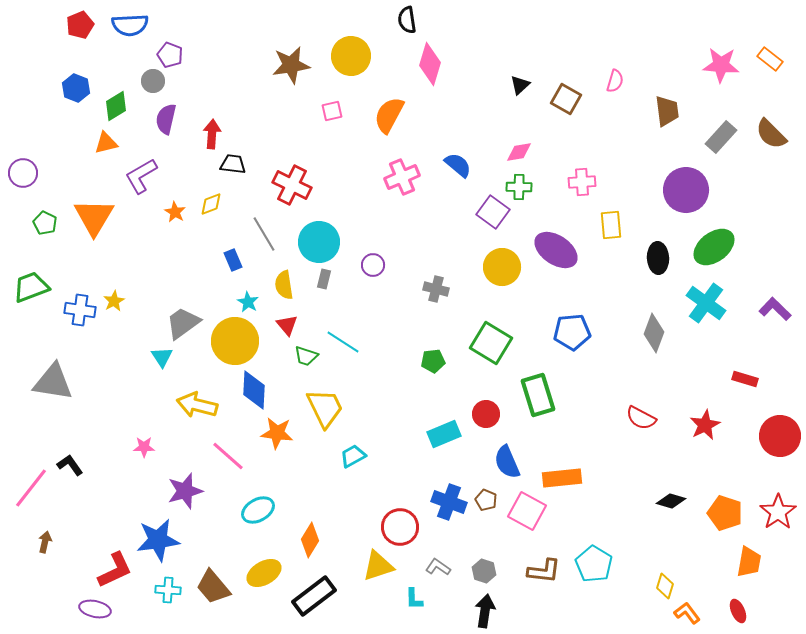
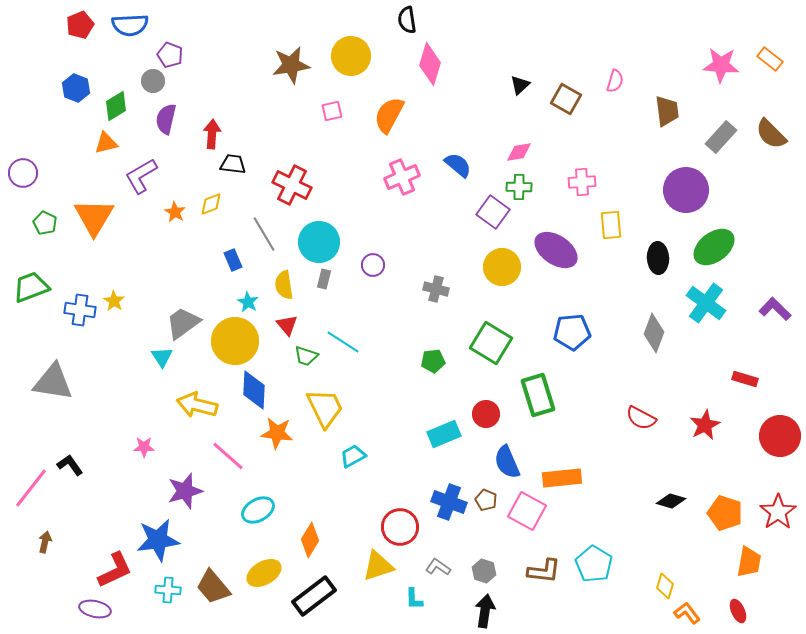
yellow star at (114, 301): rotated 10 degrees counterclockwise
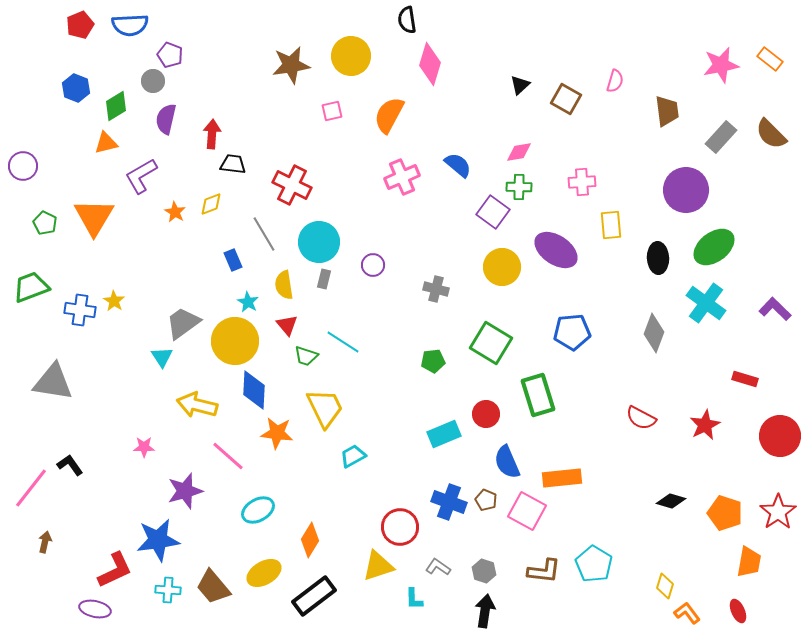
pink star at (721, 65): rotated 15 degrees counterclockwise
purple circle at (23, 173): moved 7 px up
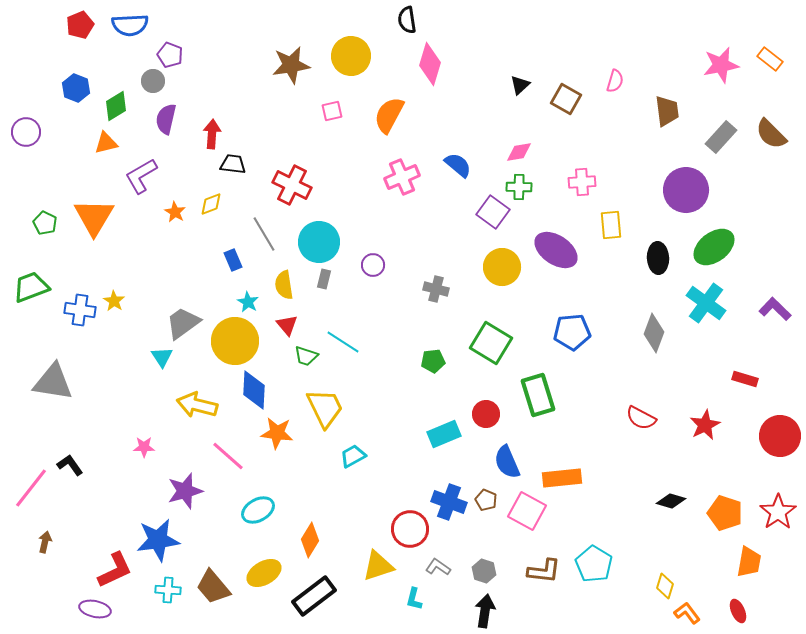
purple circle at (23, 166): moved 3 px right, 34 px up
red circle at (400, 527): moved 10 px right, 2 px down
cyan L-shape at (414, 599): rotated 15 degrees clockwise
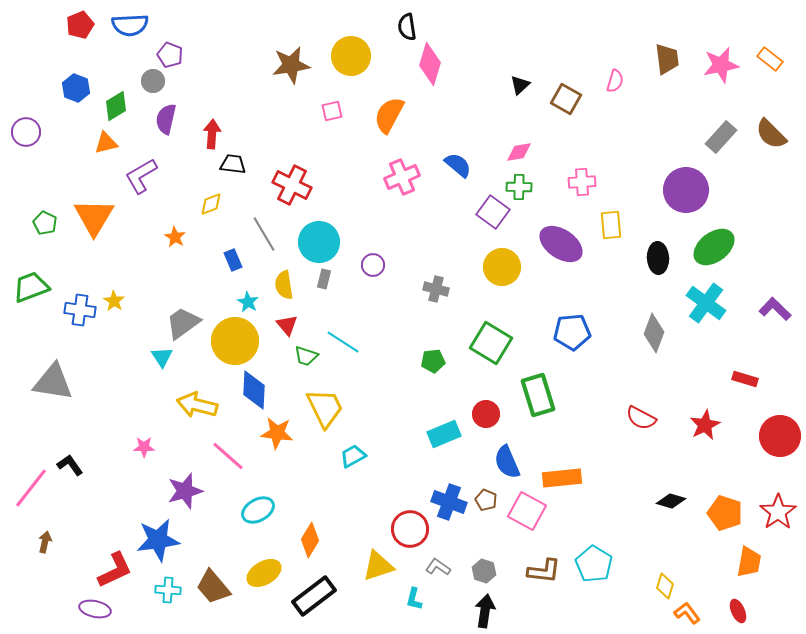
black semicircle at (407, 20): moved 7 px down
brown trapezoid at (667, 111): moved 52 px up
orange star at (175, 212): moved 25 px down
purple ellipse at (556, 250): moved 5 px right, 6 px up
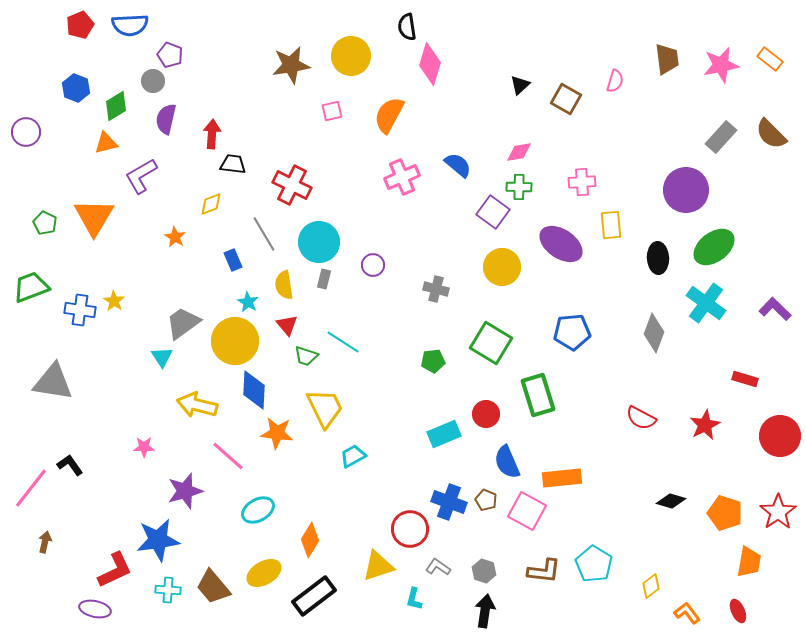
yellow diamond at (665, 586): moved 14 px left; rotated 35 degrees clockwise
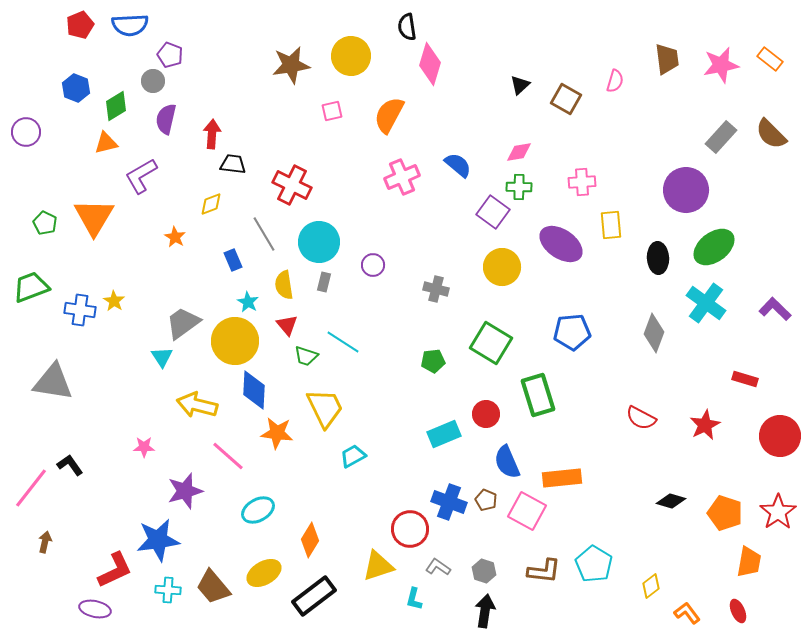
gray rectangle at (324, 279): moved 3 px down
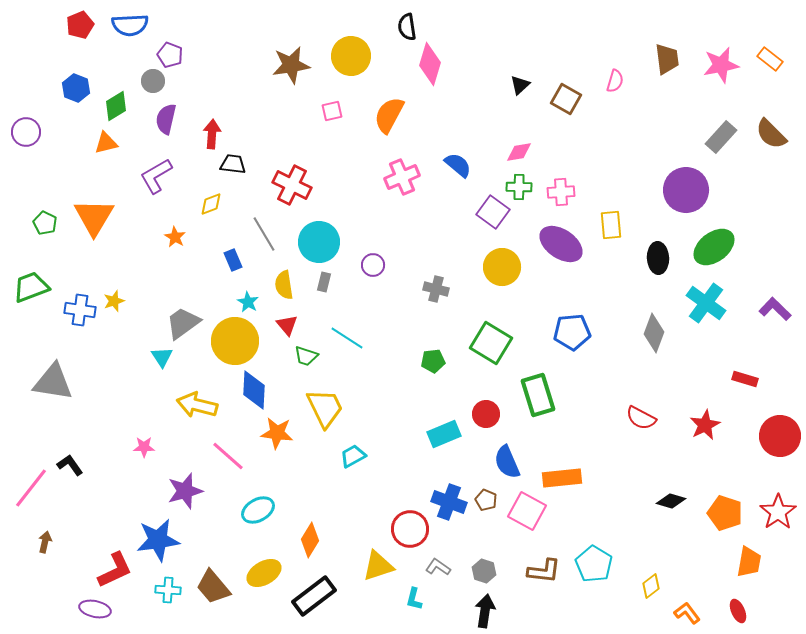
purple L-shape at (141, 176): moved 15 px right
pink cross at (582, 182): moved 21 px left, 10 px down
yellow star at (114, 301): rotated 20 degrees clockwise
cyan line at (343, 342): moved 4 px right, 4 px up
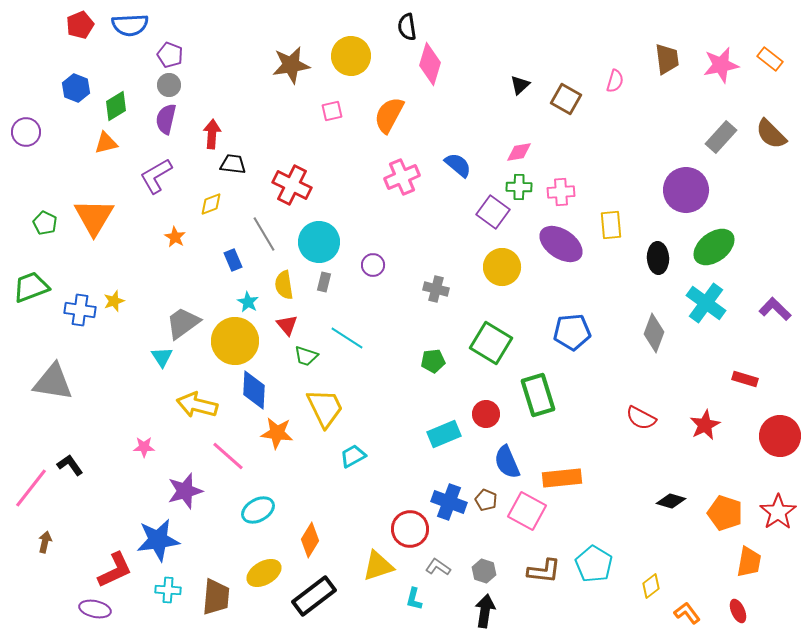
gray circle at (153, 81): moved 16 px right, 4 px down
brown trapezoid at (213, 587): moved 3 px right, 10 px down; rotated 135 degrees counterclockwise
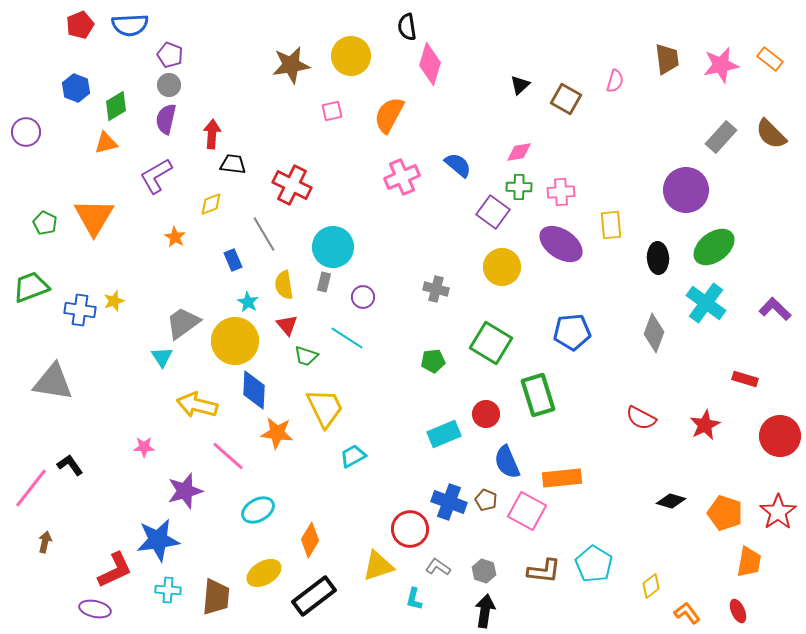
cyan circle at (319, 242): moved 14 px right, 5 px down
purple circle at (373, 265): moved 10 px left, 32 px down
